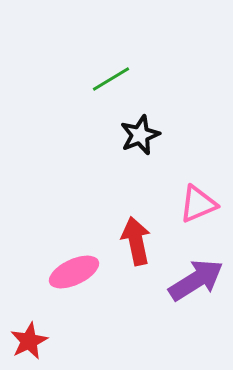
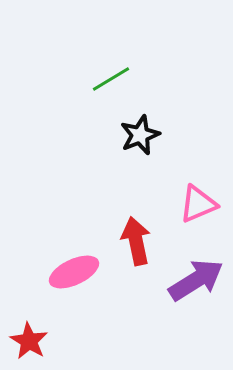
red star: rotated 15 degrees counterclockwise
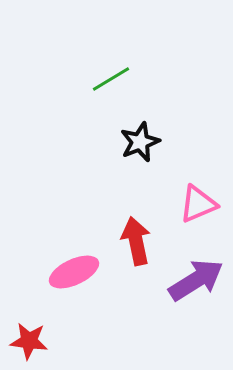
black star: moved 7 px down
red star: rotated 24 degrees counterclockwise
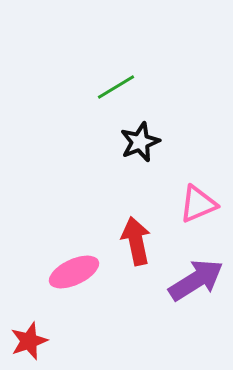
green line: moved 5 px right, 8 px down
red star: rotated 27 degrees counterclockwise
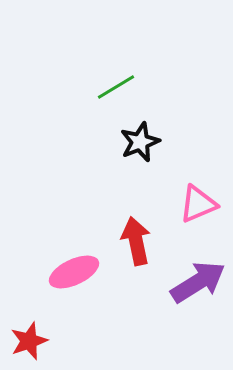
purple arrow: moved 2 px right, 2 px down
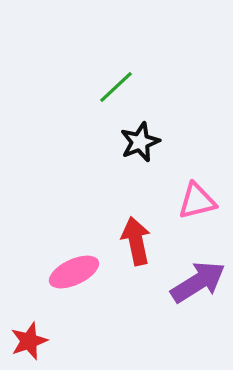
green line: rotated 12 degrees counterclockwise
pink triangle: moved 1 px left, 3 px up; rotated 9 degrees clockwise
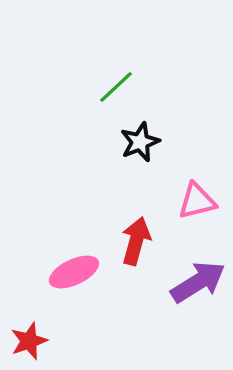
red arrow: rotated 27 degrees clockwise
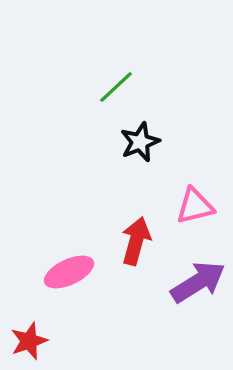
pink triangle: moved 2 px left, 5 px down
pink ellipse: moved 5 px left
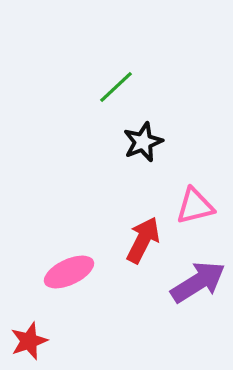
black star: moved 3 px right
red arrow: moved 7 px right, 1 px up; rotated 12 degrees clockwise
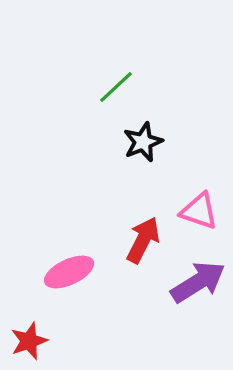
pink triangle: moved 4 px right, 5 px down; rotated 33 degrees clockwise
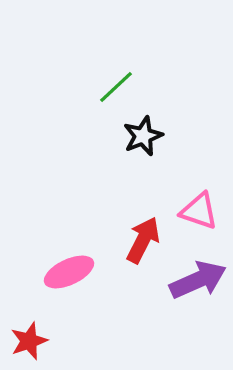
black star: moved 6 px up
purple arrow: moved 2 px up; rotated 8 degrees clockwise
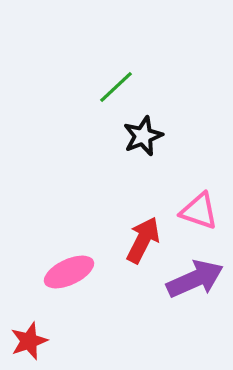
purple arrow: moved 3 px left, 1 px up
